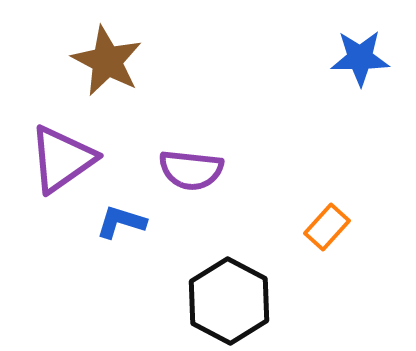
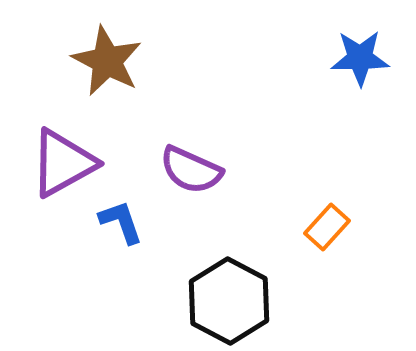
purple triangle: moved 1 px right, 4 px down; rotated 6 degrees clockwise
purple semicircle: rotated 18 degrees clockwise
blue L-shape: rotated 54 degrees clockwise
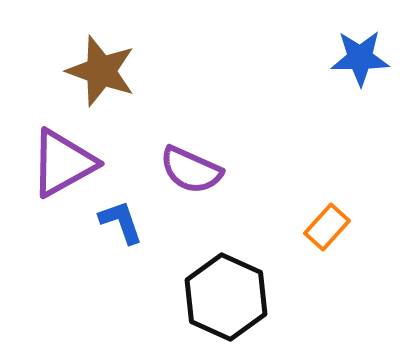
brown star: moved 6 px left, 10 px down; rotated 8 degrees counterclockwise
black hexagon: moved 3 px left, 4 px up; rotated 4 degrees counterclockwise
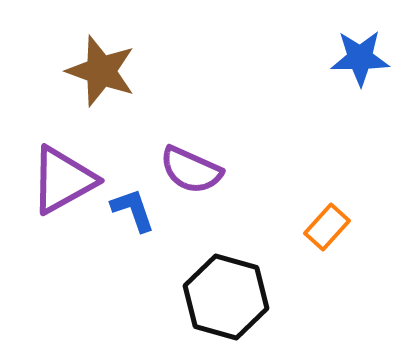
purple triangle: moved 17 px down
blue L-shape: moved 12 px right, 12 px up
black hexagon: rotated 8 degrees counterclockwise
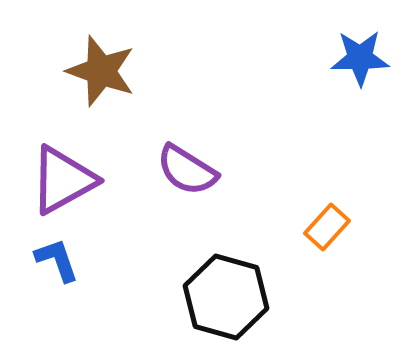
purple semicircle: moved 4 px left; rotated 8 degrees clockwise
blue L-shape: moved 76 px left, 50 px down
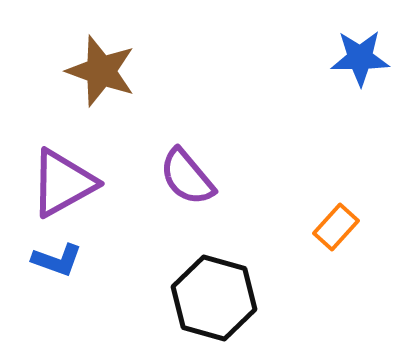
purple semicircle: moved 7 px down; rotated 18 degrees clockwise
purple triangle: moved 3 px down
orange rectangle: moved 9 px right
blue L-shape: rotated 129 degrees clockwise
black hexagon: moved 12 px left, 1 px down
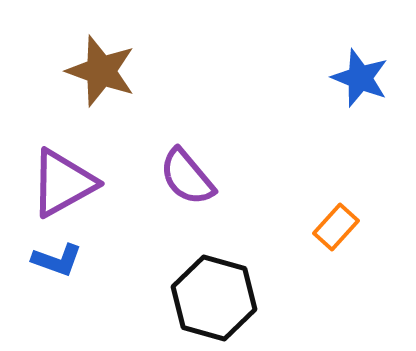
blue star: moved 20 px down; rotated 22 degrees clockwise
